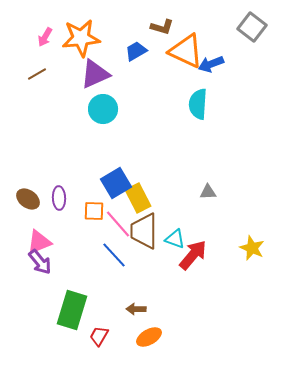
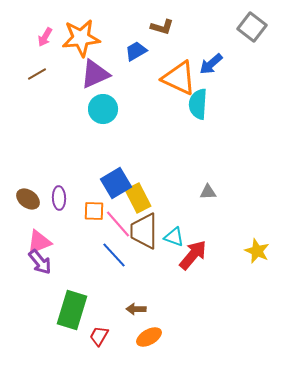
orange triangle: moved 7 px left, 27 px down
blue arrow: rotated 20 degrees counterclockwise
cyan triangle: moved 1 px left, 2 px up
yellow star: moved 5 px right, 3 px down
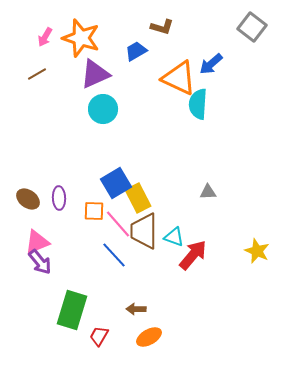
orange star: rotated 24 degrees clockwise
pink triangle: moved 2 px left
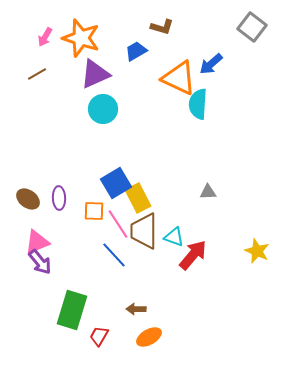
pink line: rotated 8 degrees clockwise
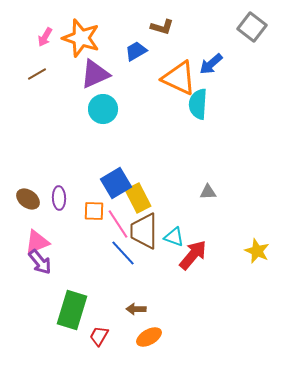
blue line: moved 9 px right, 2 px up
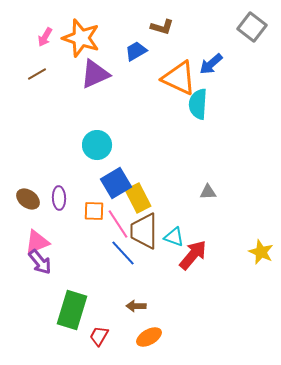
cyan circle: moved 6 px left, 36 px down
yellow star: moved 4 px right, 1 px down
brown arrow: moved 3 px up
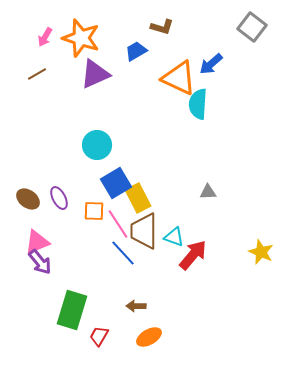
purple ellipse: rotated 25 degrees counterclockwise
